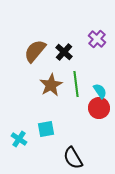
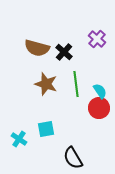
brown semicircle: moved 2 px right, 3 px up; rotated 115 degrees counterclockwise
brown star: moved 5 px left, 1 px up; rotated 25 degrees counterclockwise
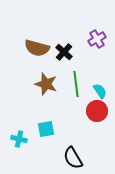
purple cross: rotated 18 degrees clockwise
red circle: moved 2 px left, 3 px down
cyan cross: rotated 21 degrees counterclockwise
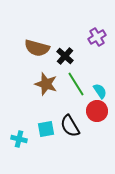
purple cross: moved 2 px up
black cross: moved 1 px right, 4 px down
green line: rotated 25 degrees counterclockwise
black semicircle: moved 3 px left, 32 px up
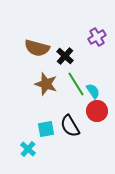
cyan semicircle: moved 7 px left
cyan cross: moved 9 px right, 10 px down; rotated 28 degrees clockwise
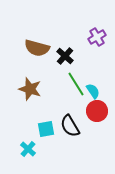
brown star: moved 16 px left, 5 px down
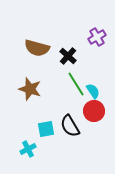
black cross: moved 3 px right
red circle: moved 3 px left
cyan cross: rotated 21 degrees clockwise
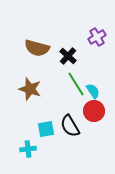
cyan cross: rotated 21 degrees clockwise
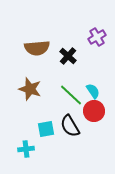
brown semicircle: rotated 20 degrees counterclockwise
green line: moved 5 px left, 11 px down; rotated 15 degrees counterclockwise
cyan cross: moved 2 px left
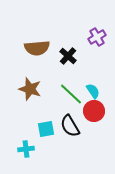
green line: moved 1 px up
